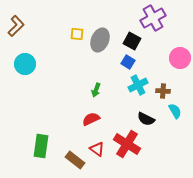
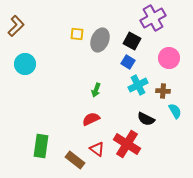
pink circle: moved 11 px left
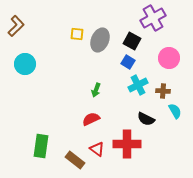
red cross: rotated 32 degrees counterclockwise
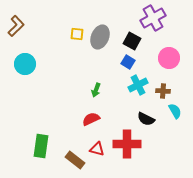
gray ellipse: moved 3 px up
red triangle: rotated 21 degrees counterclockwise
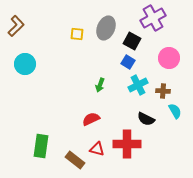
gray ellipse: moved 6 px right, 9 px up
green arrow: moved 4 px right, 5 px up
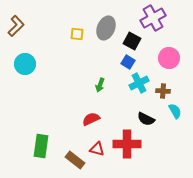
cyan cross: moved 1 px right, 2 px up
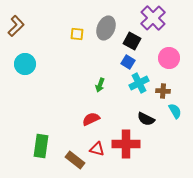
purple cross: rotated 15 degrees counterclockwise
red cross: moved 1 px left
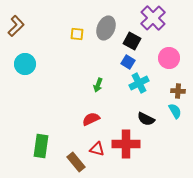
green arrow: moved 2 px left
brown cross: moved 15 px right
brown rectangle: moved 1 px right, 2 px down; rotated 12 degrees clockwise
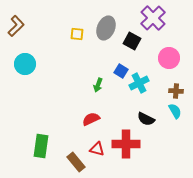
blue square: moved 7 px left, 9 px down
brown cross: moved 2 px left
